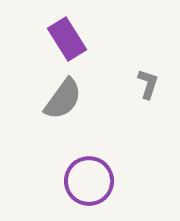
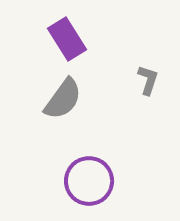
gray L-shape: moved 4 px up
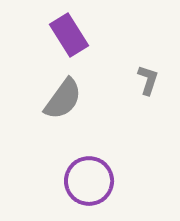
purple rectangle: moved 2 px right, 4 px up
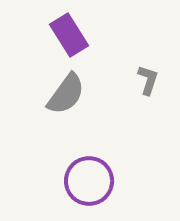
gray semicircle: moved 3 px right, 5 px up
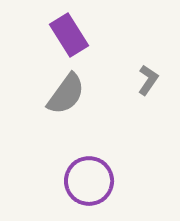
gray L-shape: rotated 16 degrees clockwise
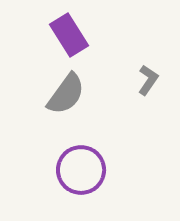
purple circle: moved 8 px left, 11 px up
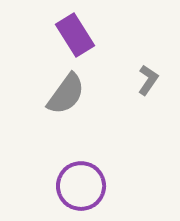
purple rectangle: moved 6 px right
purple circle: moved 16 px down
